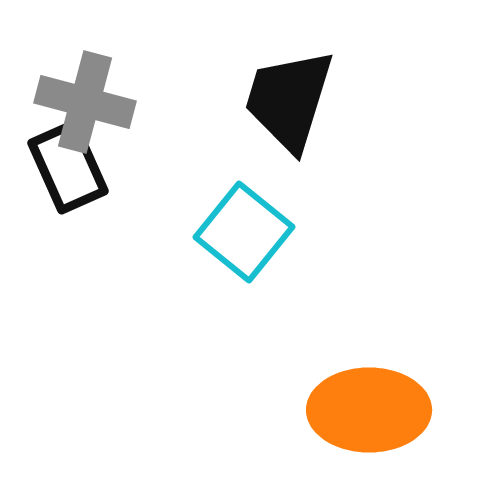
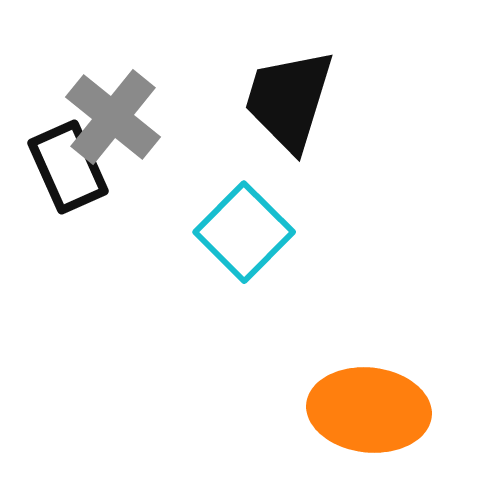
gray cross: moved 28 px right, 15 px down; rotated 24 degrees clockwise
cyan square: rotated 6 degrees clockwise
orange ellipse: rotated 6 degrees clockwise
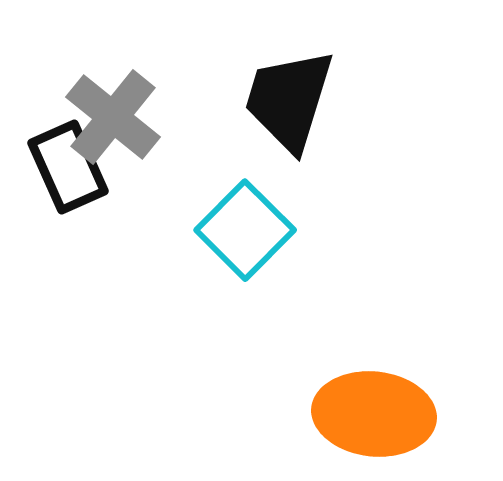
cyan square: moved 1 px right, 2 px up
orange ellipse: moved 5 px right, 4 px down
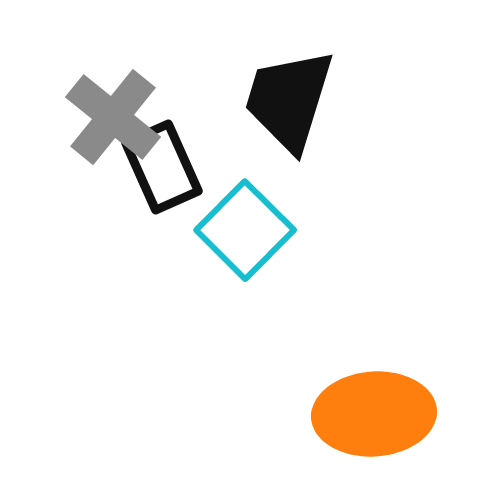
black rectangle: moved 94 px right
orange ellipse: rotated 10 degrees counterclockwise
